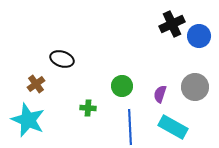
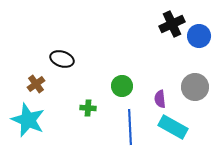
purple semicircle: moved 5 px down; rotated 24 degrees counterclockwise
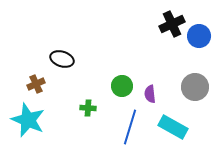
brown cross: rotated 12 degrees clockwise
purple semicircle: moved 10 px left, 5 px up
blue line: rotated 20 degrees clockwise
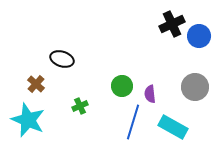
brown cross: rotated 24 degrees counterclockwise
green cross: moved 8 px left, 2 px up; rotated 28 degrees counterclockwise
blue line: moved 3 px right, 5 px up
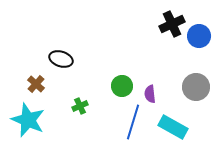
black ellipse: moved 1 px left
gray circle: moved 1 px right
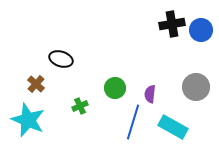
black cross: rotated 15 degrees clockwise
blue circle: moved 2 px right, 6 px up
green circle: moved 7 px left, 2 px down
purple semicircle: rotated 12 degrees clockwise
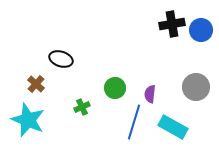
green cross: moved 2 px right, 1 px down
blue line: moved 1 px right
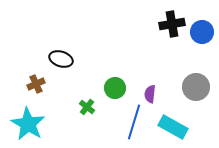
blue circle: moved 1 px right, 2 px down
brown cross: rotated 24 degrees clockwise
green cross: moved 5 px right; rotated 28 degrees counterclockwise
cyan star: moved 4 px down; rotated 8 degrees clockwise
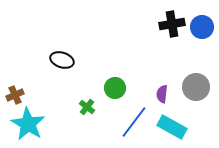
blue circle: moved 5 px up
black ellipse: moved 1 px right, 1 px down
brown cross: moved 21 px left, 11 px down
purple semicircle: moved 12 px right
blue line: rotated 20 degrees clockwise
cyan rectangle: moved 1 px left
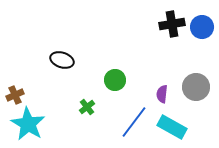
green circle: moved 8 px up
green cross: rotated 14 degrees clockwise
